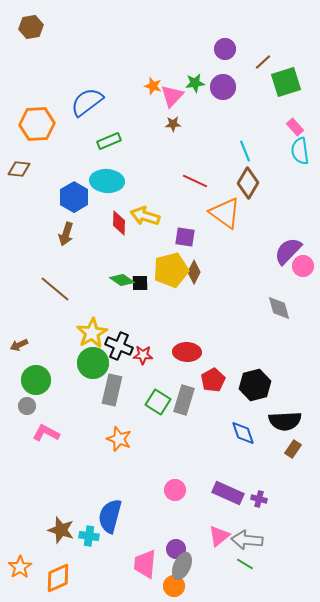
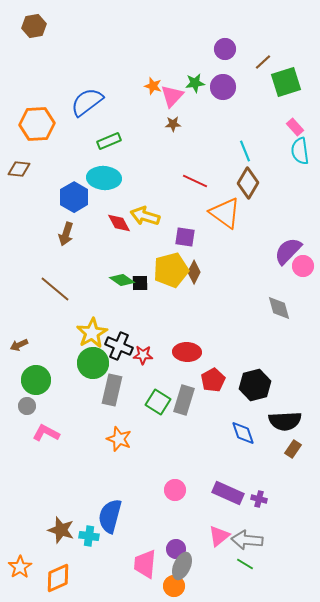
brown hexagon at (31, 27): moved 3 px right, 1 px up
cyan ellipse at (107, 181): moved 3 px left, 3 px up
red diamond at (119, 223): rotated 30 degrees counterclockwise
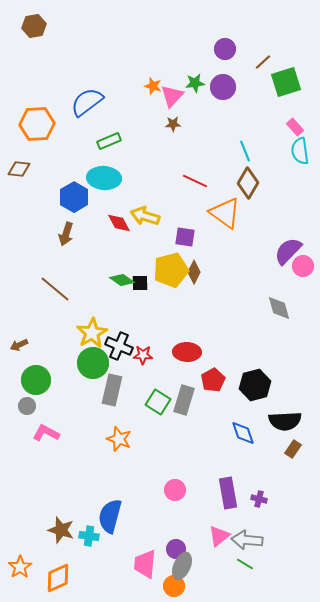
purple rectangle at (228, 493): rotated 56 degrees clockwise
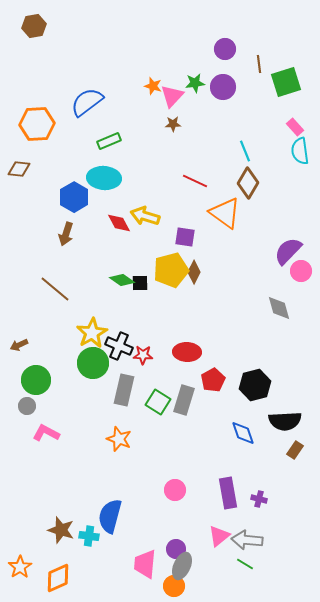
brown line at (263, 62): moved 4 px left, 2 px down; rotated 54 degrees counterclockwise
pink circle at (303, 266): moved 2 px left, 5 px down
gray rectangle at (112, 390): moved 12 px right
brown rectangle at (293, 449): moved 2 px right, 1 px down
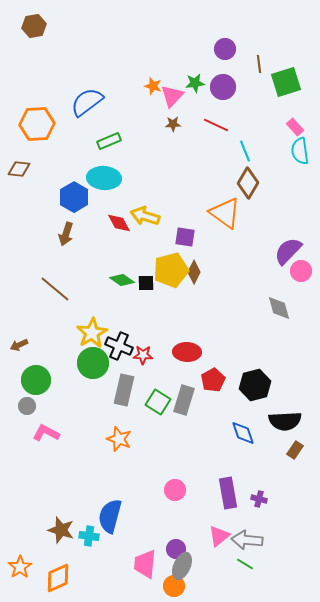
red line at (195, 181): moved 21 px right, 56 px up
black square at (140, 283): moved 6 px right
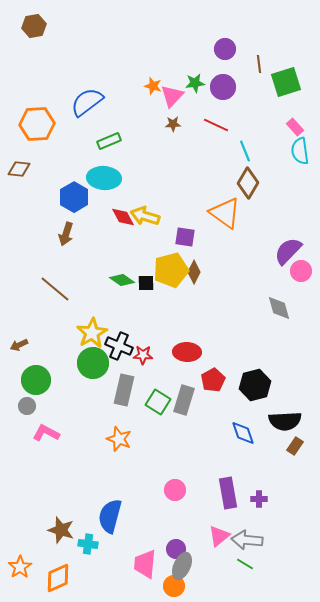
red diamond at (119, 223): moved 4 px right, 6 px up
brown rectangle at (295, 450): moved 4 px up
purple cross at (259, 499): rotated 14 degrees counterclockwise
cyan cross at (89, 536): moved 1 px left, 8 px down
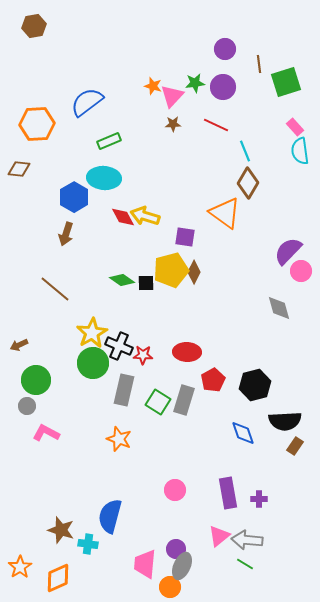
orange circle at (174, 586): moved 4 px left, 1 px down
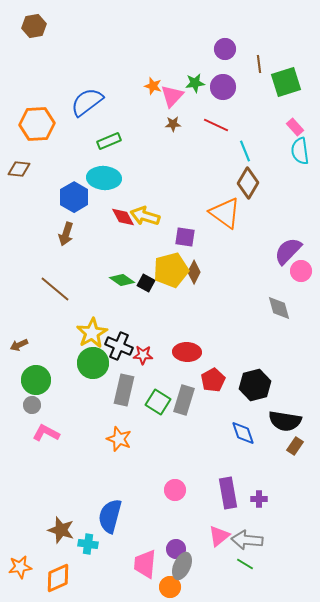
black square at (146, 283): rotated 30 degrees clockwise
gray circle at (27, 406): moved 5 px right, 1 px up
black semicircle at (285, 421): rotated 12 degrees clockwise
orange star at (20, 567): rotated 25 degrees clockwise
